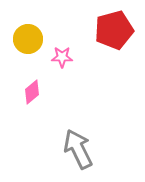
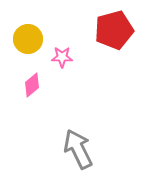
pink diamond: moved 7 px up
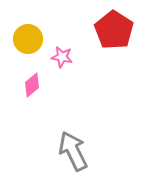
red pentagon: rotated 24 degrees counterclockwise
pink star: rotated 10 degrees clockwise
gray arrow: moved 5 px left, 2 px down
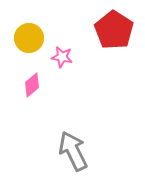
yellow circle: moved 1 px right, 1 px up
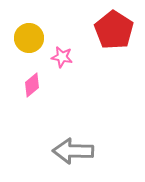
gray arrow: rotated 63 degrees counterclockwise
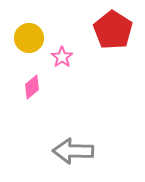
red pentagon: moved 1 px left
pink star: rotated 25 degrees clockwise
pink diamond: moved 2 px down
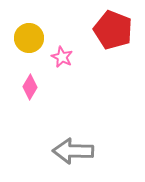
red pentagon: rotated 12 degrees counterclockwise
pink star: rotated 10 degrees counterclockwise
pink diamond: moved 2 px left; rotated 20 degrees counterclockwise
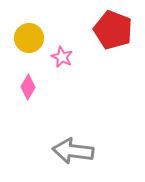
pink diamond: moved 2 px left
gray arrow: rotated 6 degrees clockwise
